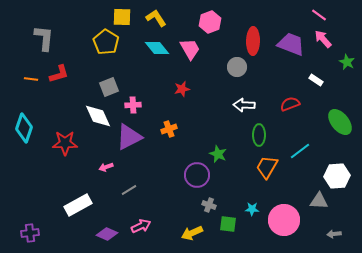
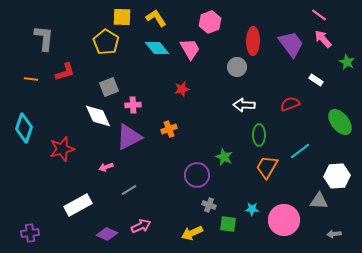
purple trapezoid at (291, 44): rotated 32 degrees clockwise
red L-shape at (59, 74): moved 6 px right, 2 px up
red star at (65, 143): moved 3 px left, 6 px down; rotated 15 degrees counterclockwise
green star at (218, 154): moved 6 px right, 3 px down
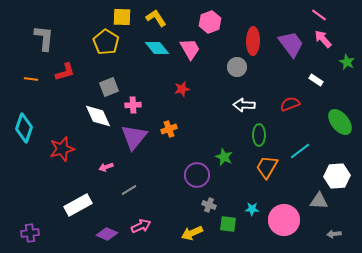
purple triangle at (129, 137): moved 5 px right; rotated 24 degrees counterclockwise
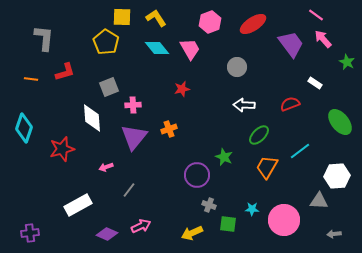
pink line at (319, 15): moved 3 px left
red ellipse at (253, 41): moved 17 px up; rotated 56 degrees clockwise
white rectangle at (316, 80): moved 1 px left, 3 px down
white diamond at (98, 116): moved 6 px left, 2 px down; rotated 20 degrees clockwise
green ellipse at (259, 135): rotated 45 degrees clockwise
gray line at (129, 190): rotated 21 degrees counterclockwise
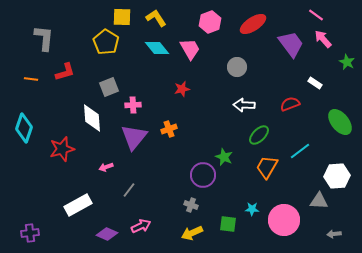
purple circle at (197, 175): moved 6 px right
gray cross at (209, 205): moved 18 px left
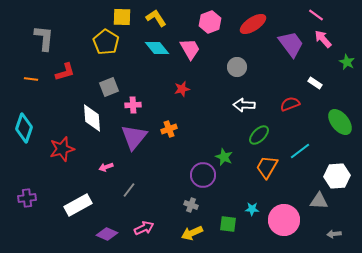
pink arrow at (141, 226): moved 3 px right, 2 px down
purple cross at (30, 233): moved 3 px left, 35 px up
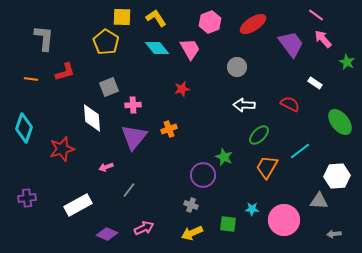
red semicircle at (290, 104): rotated 48 degrees clockwise
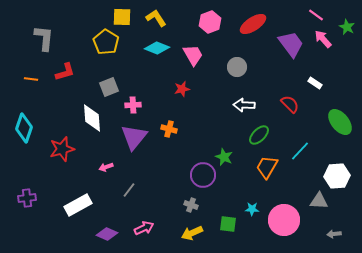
cyan diamond at (157, 48): rotated 30 degrees counterclockwise
pink trapezoid at (190, 49): moved 3 px right, 6 px down
green star at (347, 62): moved 35 px up
red semicircle at (290, 104): rotated 18 degrees clockwise
orange cross at (169, 129): rotated 35 degrees clockwise
cyan line at (300, 151): rotated 10 degrees counterclockwise
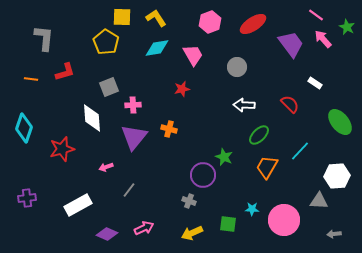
cyan diamond at (157, 48): rotated 30 degrees counterclockwise
gray cross at (191, 205): moved 2 px left, 4 px up
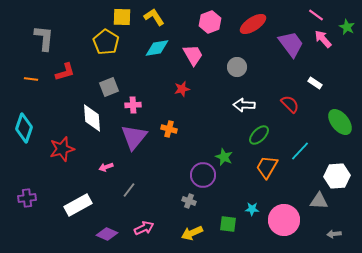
yellow L-shape at (156, 18): moved 2 px left, 1 px up
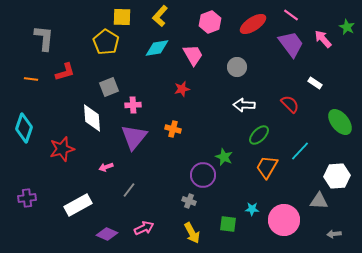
pink line at (316, 15): moved 25 px left
yellow L-shape at (154, 17): moved 6 px right, 1 px up; rotated 105 degrees counterclockwise
orange cross at (169, 129): moved 4 px right
yellow arrow at (192, 233): rotated 95 degrees counterclockwise
